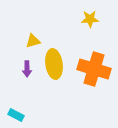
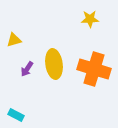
yellow triangle: moved 19 px left, 1 px up
purple arrow: rotated 35 degrees clockwise
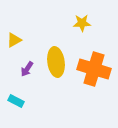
yellow star: moved 8 px left, 4 px down
yellow triangle: rotated 14 degrees counterclockwise
yellow ellipse: moved 2 px right, 2 px up
cyan rectangle: moved 14 px up
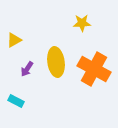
orange cross: rotated 12 degrees clockwise
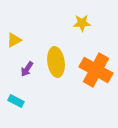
orange cross: moved 2 px right, 1 px down
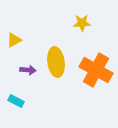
purple arrow: moved 1 px right, 1 px down; rotated 119 degrees counterclockwise
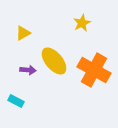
yellow star: rotated 24 degrees counterclockwise
yellow triangle: moved 9 px right, 7 px up
yellow ellipse: moved 2 px left, 1 px up; rotated 32 degrees counterclockwise
orange cross: moved 2 px left
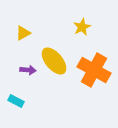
yellow star: moved 4 px down
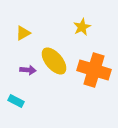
orange cross: rotated 12 degrees counterclockwise
